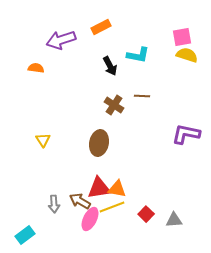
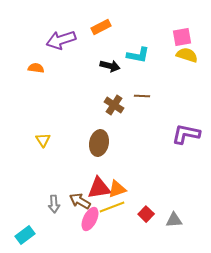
black arrow: rotated 48 degrees counterclockwise
orange triangle: rotated 30 degrees counterclockwise
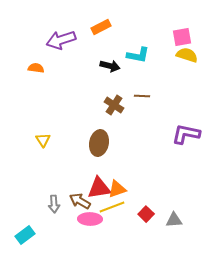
pink ellipse: rotated 65 degrees clockwise
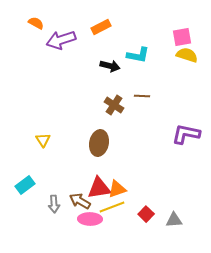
orange semicircle: moved 45 px up; rotated 21 degrees clockwise
cyan rectangle: moved 50 px up
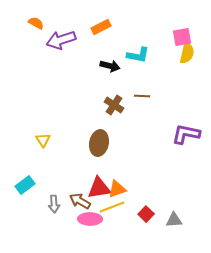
yellow semicircle: moved 2 px up; rotated 85 degrees clockwise
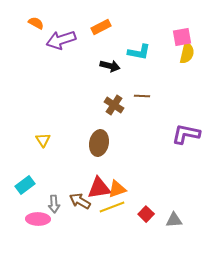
cyan L-shape: moved 1 px right, 3 px up
pink ellipse: moved 52 px left
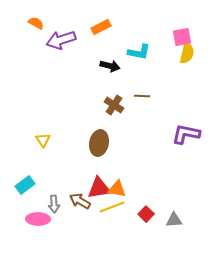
orange triangle: rotated 30 degrees clockwise
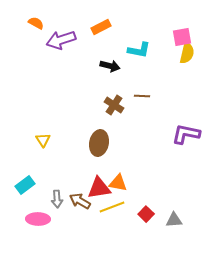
cyan L-shape: moved 2 px up
orange triangle: moved 1 px right, 6 px up
gray arrow: moved 3 px right, 5 px up
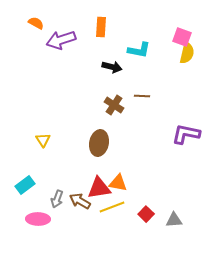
orange rectangle: rotated 60 degrees counterclockwise
pink square: rotated 30 degrees clockwise
black arrow: moved 2 px right, 1 px down
gray arrow: rotated 24 degrees clockwise
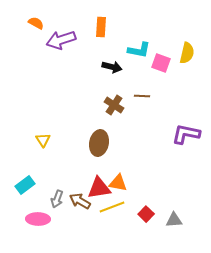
pink square: moved 21 px left, 26 px down
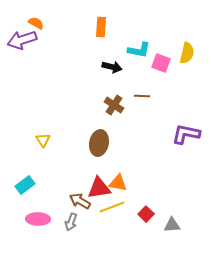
purple arrow: moved 39 px left
gray arrow: moved 14 px right, 23 px down
gray triangle: moved 2 px left, 5 px down
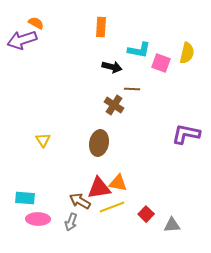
brown line: moved 10 px left, 7 px up
cyan rectangle: moved 13 px down; rotated 42 degrees clockwise
